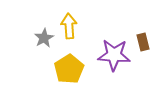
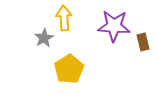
yellow arrow: moved 5 px left, 8 px up
purple star: moved 29 px up
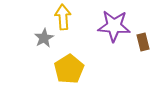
yellow arrow: moved 1 px left, 1 px up
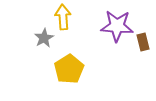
purple star: moved 3 px right
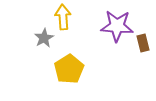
brown rectangle: moved 1 px down
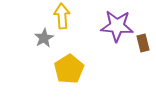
yellow arrow: moved 1 px left, 1 px up
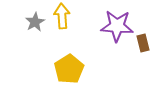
gray star: moved 9 px left, 16 px up
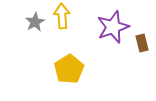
purple star: moved 4 px left, 1 px down; rotated 24 degrees counterclockwise
brown rectangle: moved 1 px left
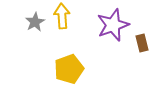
purple star: moved 2 px up
yellow pentagon: rotated 12 degrees clockwise
